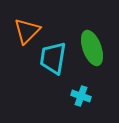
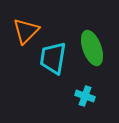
orange triangle: moved 1 px left
cyan cross: moved 4 px right
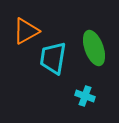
orange triangle: rotated 16 degrees clockwise
green ellipse: moved 2 px right
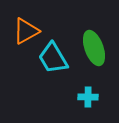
cyan trapezoid: rotated 40 degrees counterclockwise
cyan cross: moved 3 px right, 1 px down; rotated 18 degrees counterclockwise
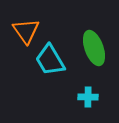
orange triangle: rotated 36 degrees counterclockwise
cyan trapezoid: moved 3 px left, 2 px down
